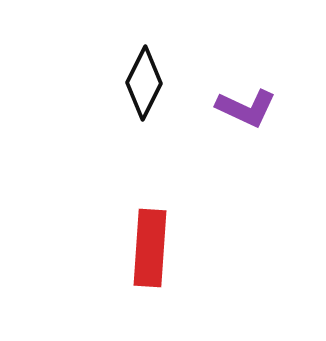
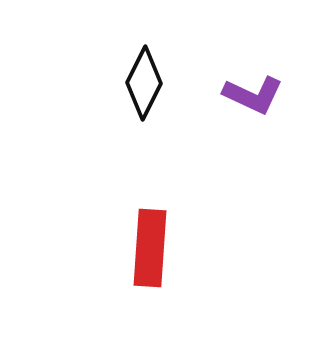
purple L-shape: moved 7 px right, 13 px up
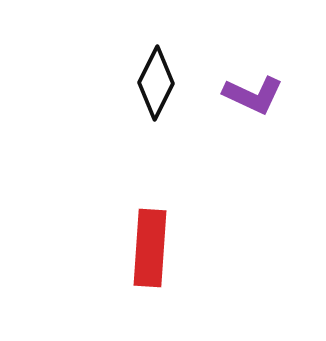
black diamond: moved 12 px right
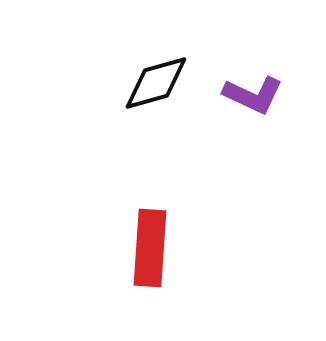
black diamond: rotated 48 degrees clockwise
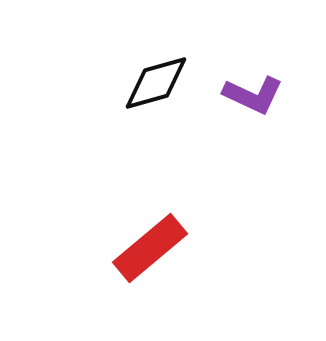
red rectangle: rotated 46 degrees clockwise
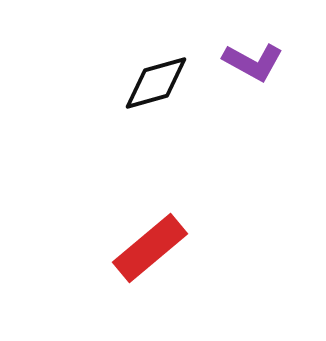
purple L-shape: moved 33 px up; rotated 4 degrees clockwise
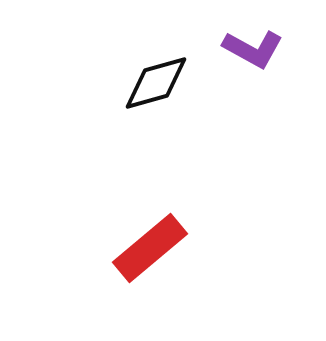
purple L-shape: moved 13 px up
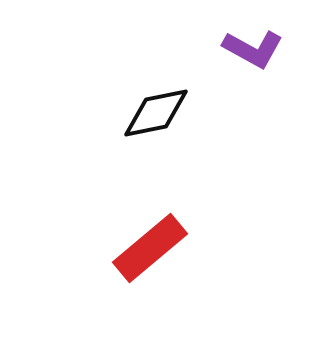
black diamond: moved 30 px down; rotated 4 degrees clockwise
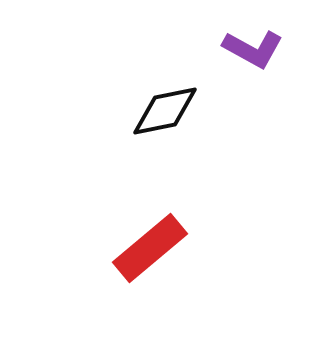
black diamond: moved 9 px right, 2 px up
